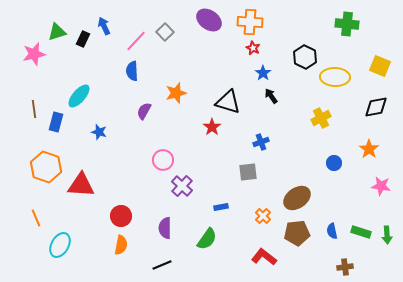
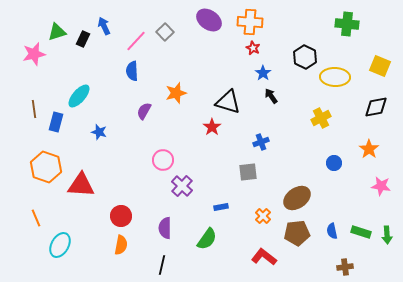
black line at (162, 265): rotated 54 degrees counterclockwise
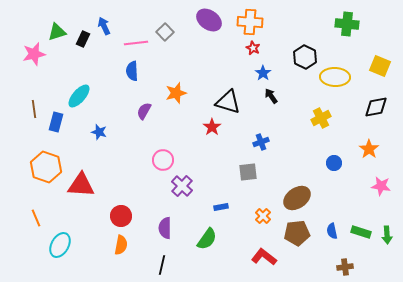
pink line at (136, 41): moved 2 px down; rotated 40 degrees clockwise
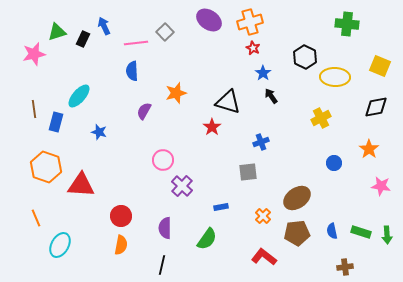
orange cross at (250, 22): rotated 20 degrees counterclockwise
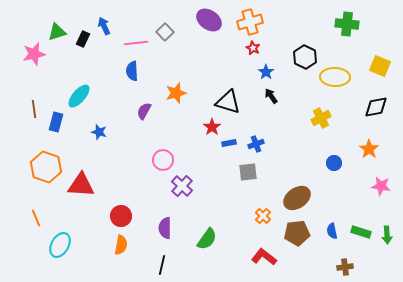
blue star at (263, 73): moved 3 px right, 1 px up
blue cross at (261, 142): moved 5 px left, 2 px down
blue rectangle at (221, 207): moved 8 px right, 64 px up
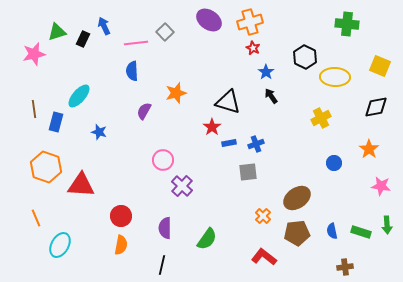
green arrow at (387, 235): moved 10 px up
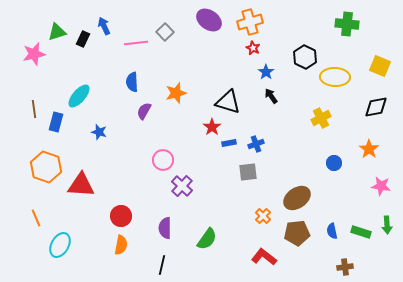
blue semicircle at (132, 71): moved 11 px down
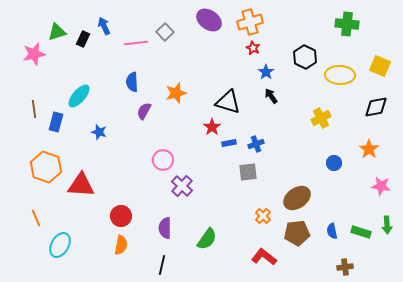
yellow ellipse at (335, 77): moved 5 px right, 2 px up
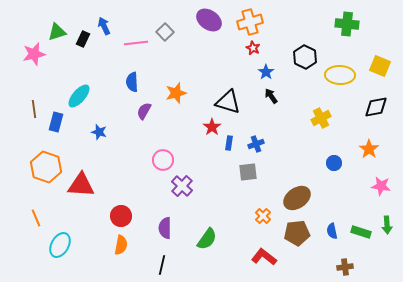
blue rectangle at (229, 143): rotated 72 degrees counterclockwise
